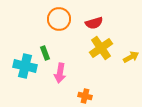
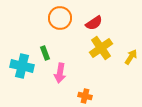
orange circle: moved 1 px right, 1 px up
red semicircle: rotated 18 degrees counterclockwise
yellow arrow: rotated 28 degrees counterclockwise
cyan cross: moved 3 px left
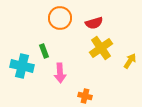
red semicircle: rotated 18 degrees clockwise
green rectangle: moved 1 px left, 2 px up
yellow arrow: moved 1 px left, 4 px down
pink arrow: rotated 12 degrees counterclockwise
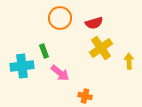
yellow arrow: moved 1 px left; rotated 35 degrees counterclockwise
cyan cross: rotated 20 degrees counterclockwise
pink arrow: rotated 48 degrees counterclockwise
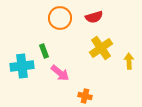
red semicircle: moved 6 px up
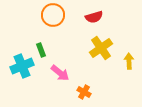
orange circle: moved 7 px left, 3 px up
green rectangle: moved 3 px left, 1 px up
cyan cross: rotated 15 degrees counterclockwise
orange cross: moved 1 px left, 4 px up; rotated 16 degrees clockwise
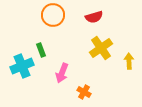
pink arrow: moved 2 px right; rotated 72 degrees clockwise
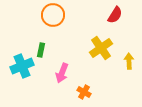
red semicircle: moved 21 px right, 2 px up; rotated 42 degrees counterclockwise
green rectangle: rotated 32 degrees clockwise
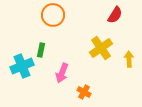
yellow arrow: moved 2 px up
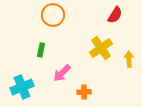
cyan cross: moved 21 px down
pink arrow: rotated 24 degrees clockwise
orange cross: rotated 32 degrees counterclockwise
